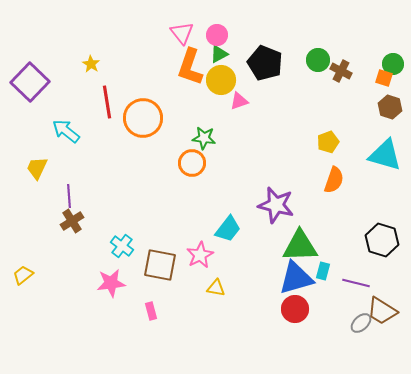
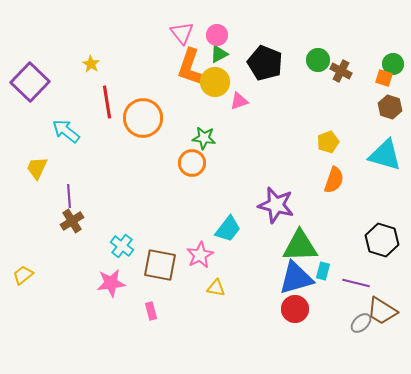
yellow circle at (221, 80): moved 6 px left, 2 px down
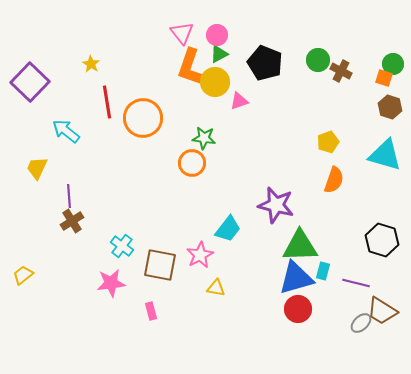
red circle at (295, 309): moved 3 px right
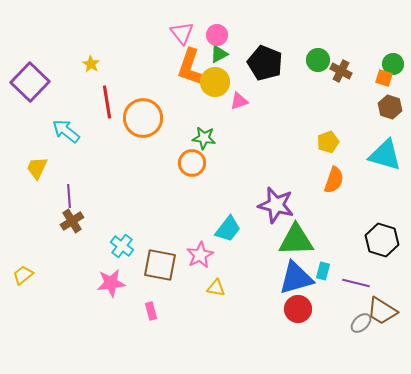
green triangle at (300, 246): moved 4 px left, 6 px up
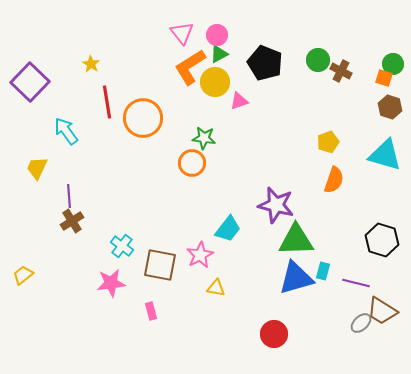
orange L-shape at (190, 67): rotated 39 degrees clockwise
cyan arrow at (66, 131): rotated 16 degrees clockwise
red circle at (298, 309): moved 24 px left, 25 px down
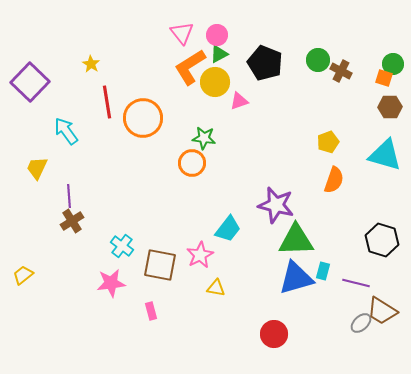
brown hexagon at (390, 107): rotated 20 degrees counterclockwise
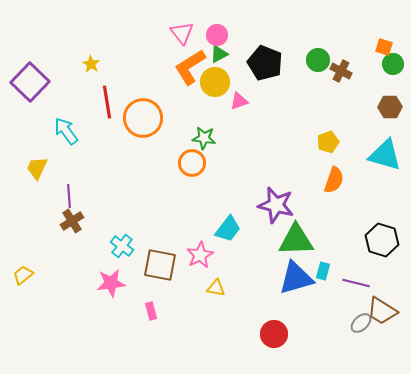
orange square at (384, 78): moved 31 px up
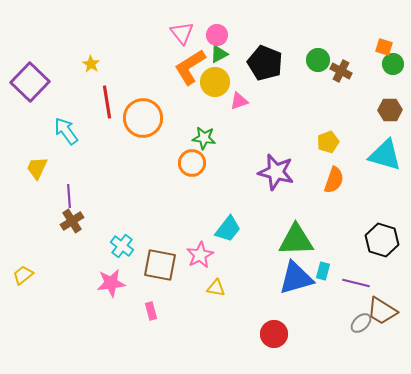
brown hexagon at (390, 107): moved 3 px down
purple star at (276, 205): moved 33 px up
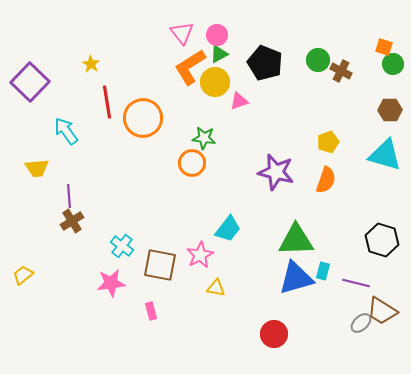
yellow trapezoid at (37, 168): rotated 120 degrees counterclockwise
orange semicircle at (334, 180): moved 8 px left
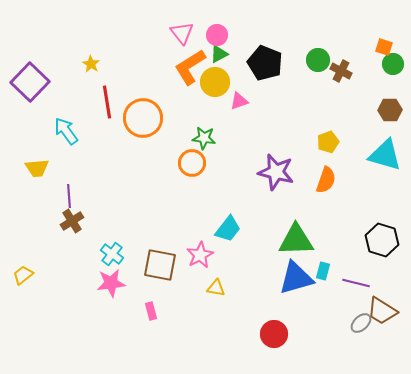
cyan cross at (122, 246): moved 10 px left, 8 px down
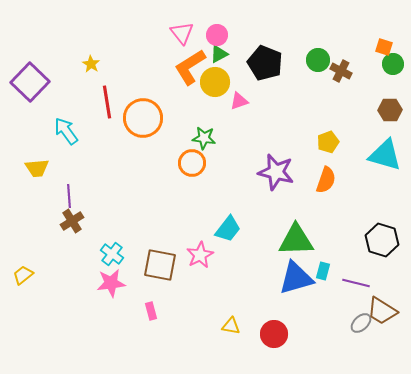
yellow triangle at (216, 288): moved 15 px right, 38 px down
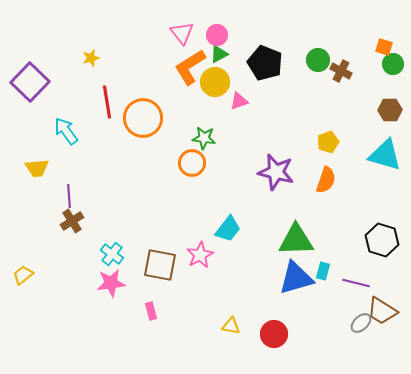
yellow star at (91, 64): moved 6 px up; rotated 24 degrees clockwise
